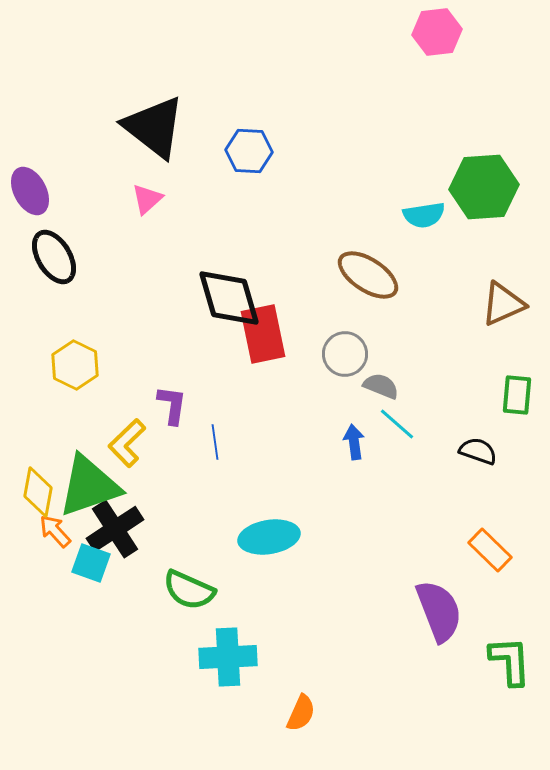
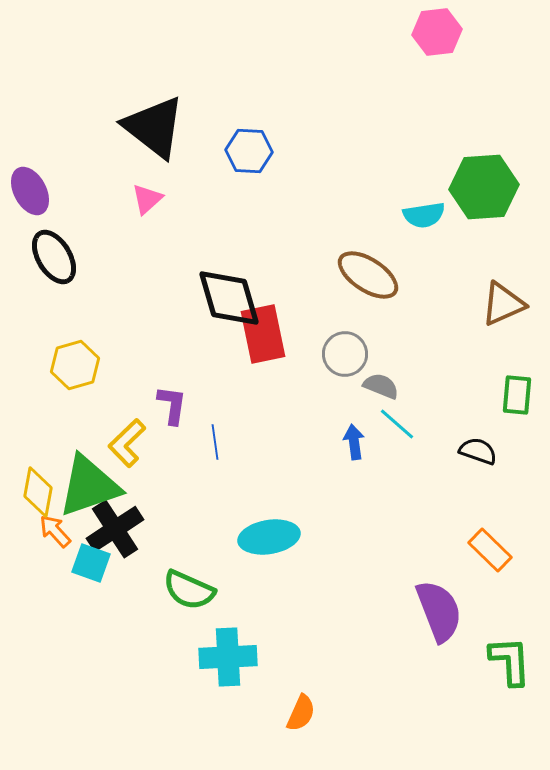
yellow hexagon: rotated 18 degrees clockwise
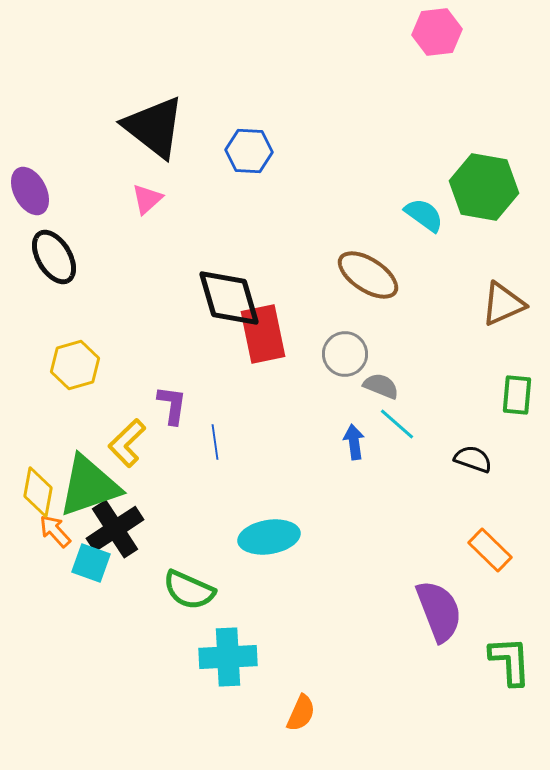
green hexagon: rotated 14 degrees clockwise
cyan semicircle: rotated 135 degrees counterclockwise
black semicircle: moved 5 px left, 8 px down
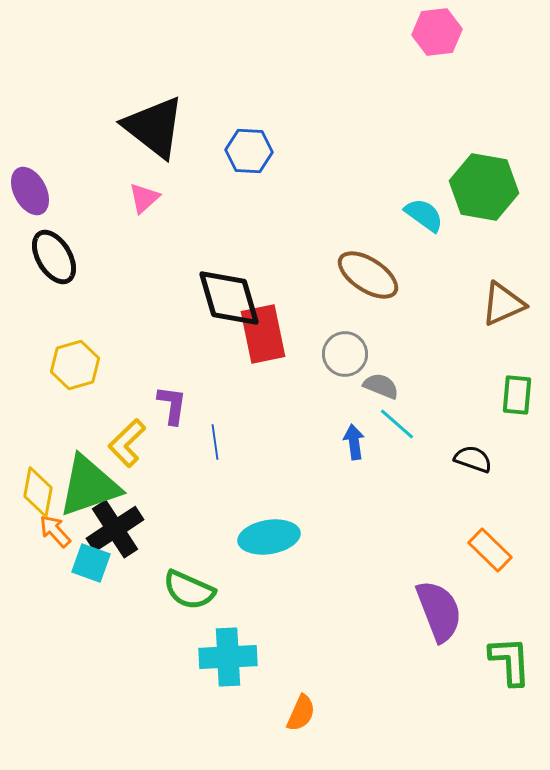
pink triangle: moved 3 px left, 1 px up
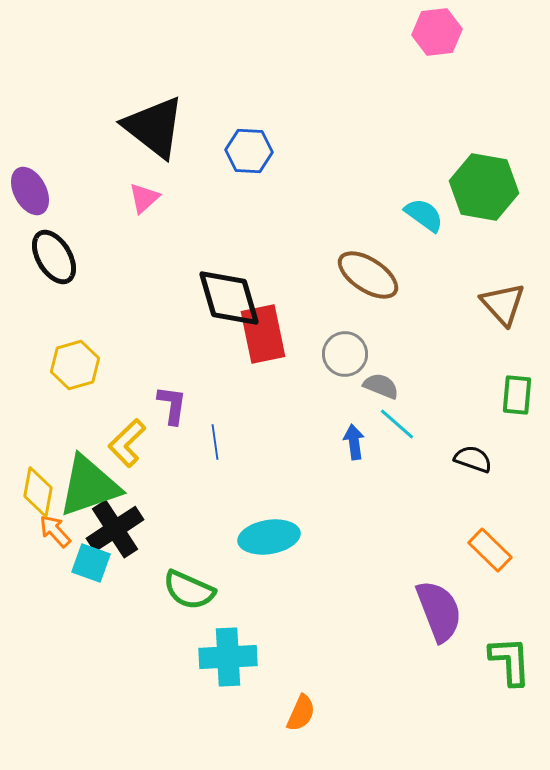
brown triangle: rotated 48 degrees counterclockwise
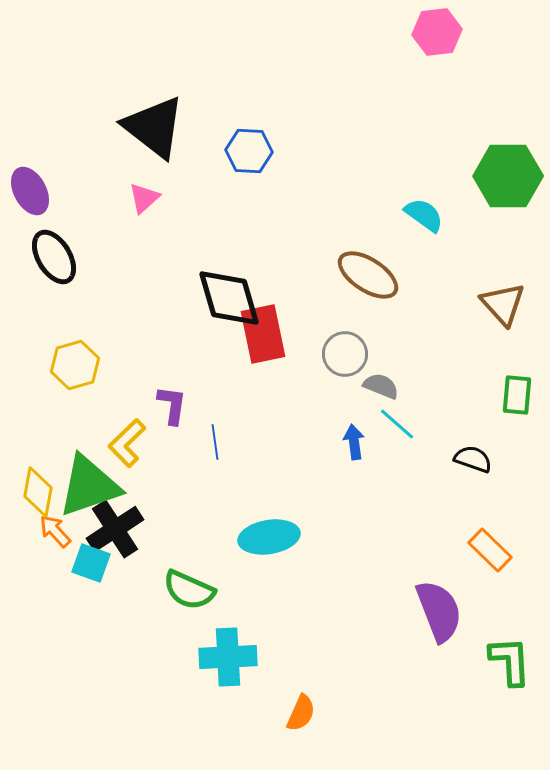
green hexagon: moved 24 px right, 11 px up; rotated 10 degrees counterclockwise
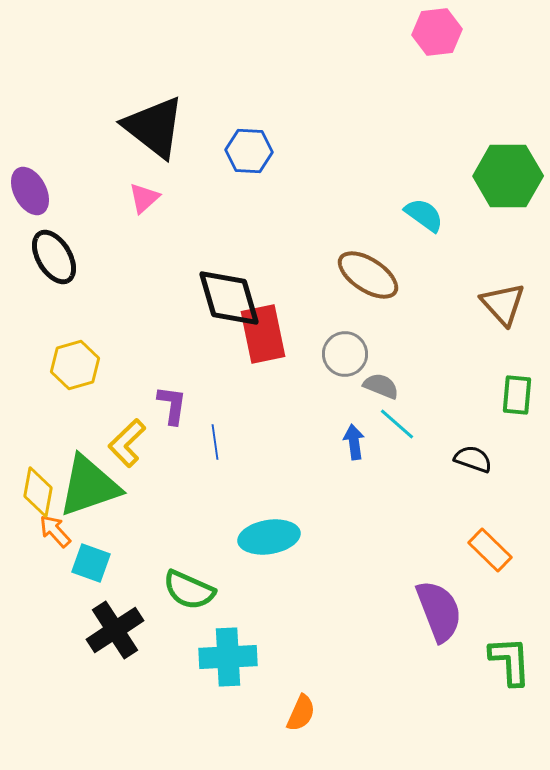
black cross: moved 101 px down
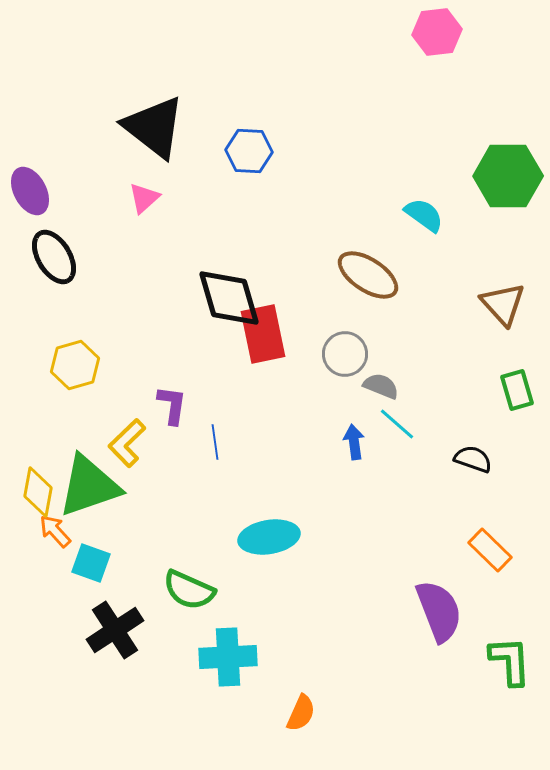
green rectangle: moved 5 px up; rotated 21 degrees counterclockwise
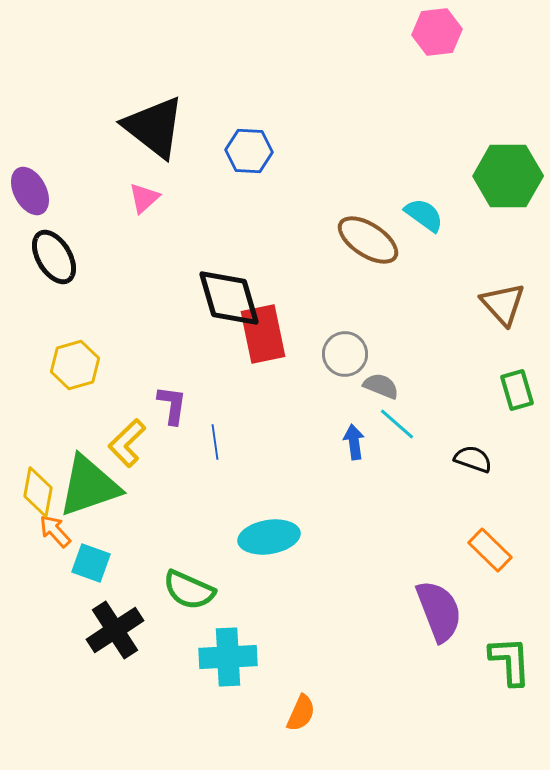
brown ellipse: moved 35 px up
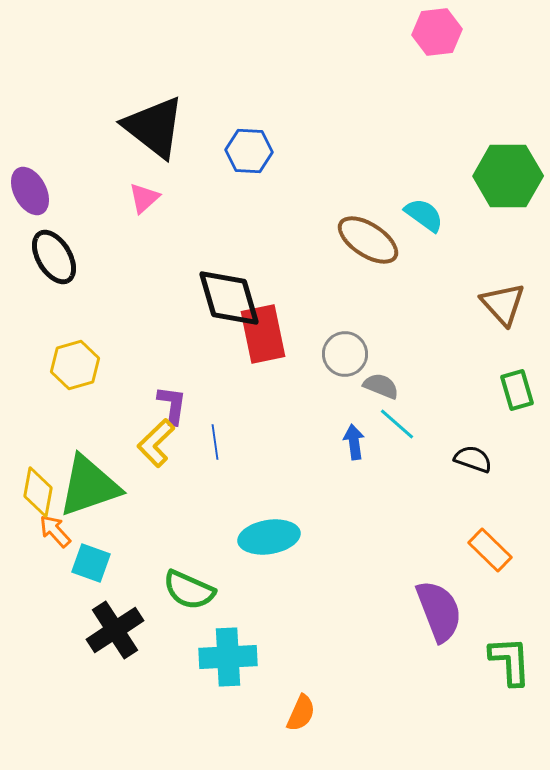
yellow L-shape: moved 29 px right
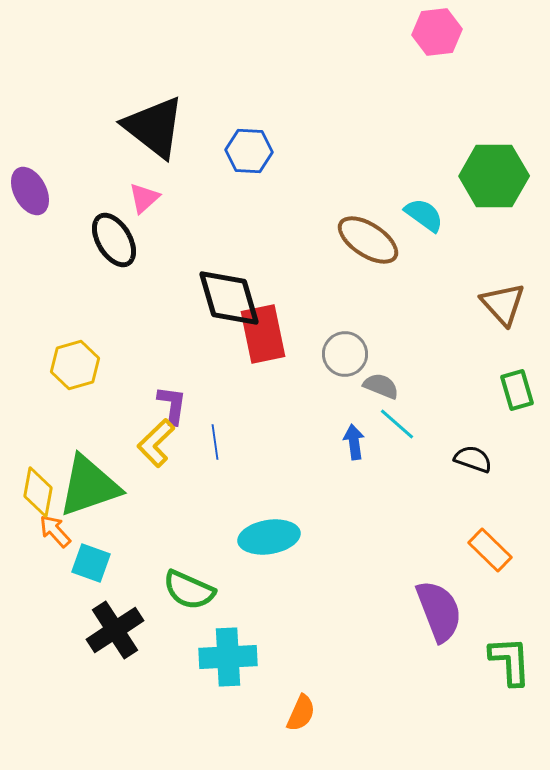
green hexagon: moved 14 px left
black ellipse: moved 60 px right, 17 px up
